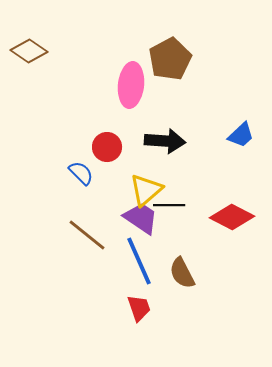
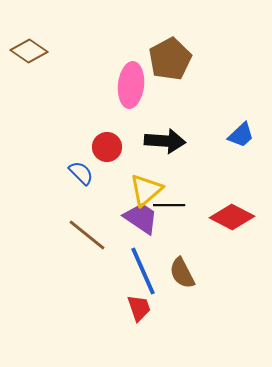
blue line: moved 4 px right, 10 px down
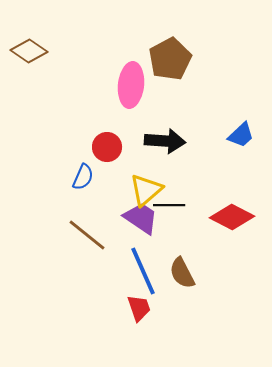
blue semicircle: moved 2 px right, 4 px down; rotated 68 degrees clockwise
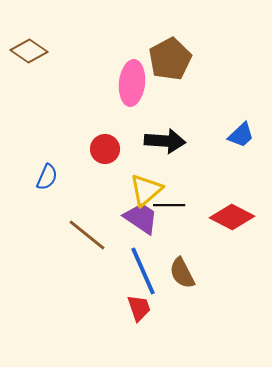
pink ellipse: moved 1 px right, 2 px up
red circle: moved 2 px left, 2 px down
blue semicircle: moved 36 px left
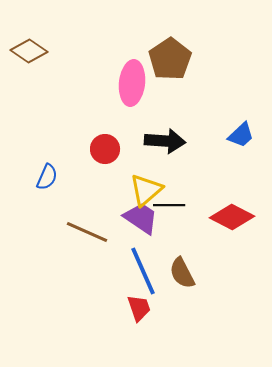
brown pentagon: rotated 6 degrees counterclockwise
brown line: moved 3 px up; rotated 15 degrees counterclockwise
